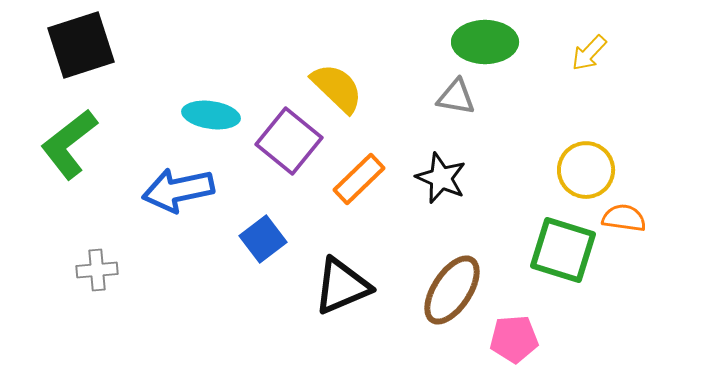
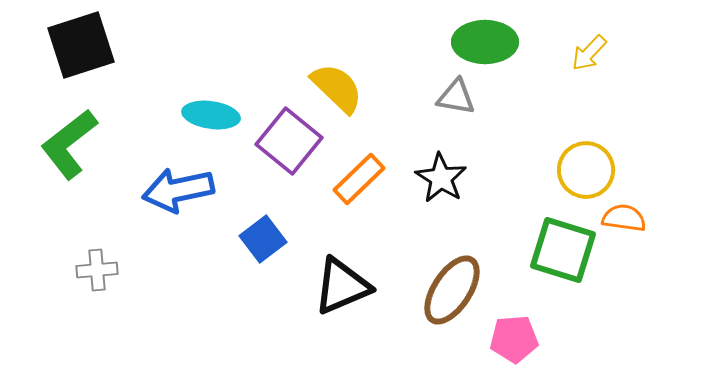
black star: rotated 9 degrees clockwise
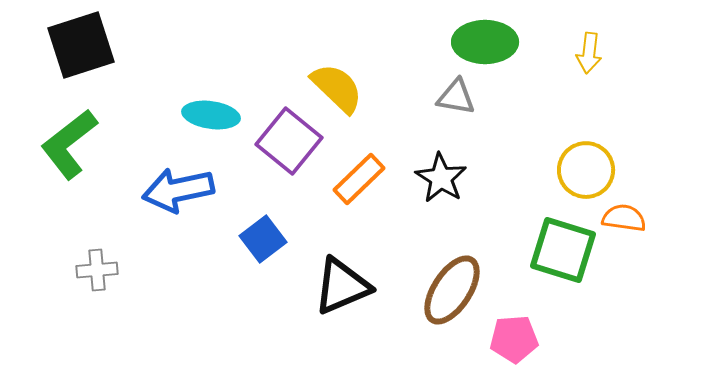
yellow arrow: rotated 36 degrees counterclockwise
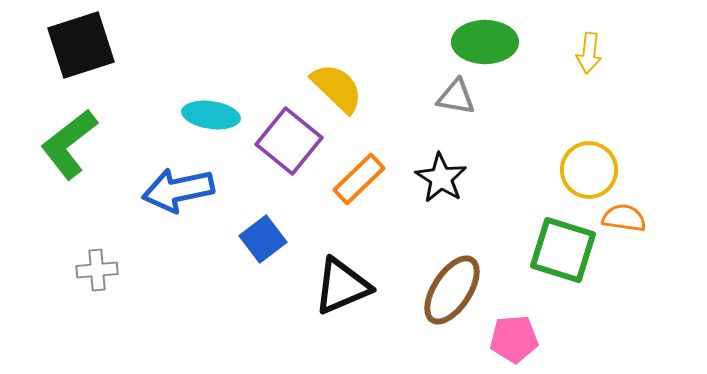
yellow circle: moved 3 px right
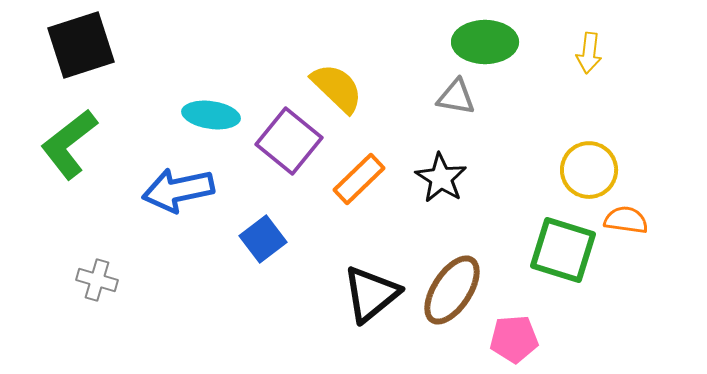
orange semicircle: moved 2 px right, 2 px down
gray cross: moved 10 px down; rotated 21 degrees clockwise
black triangle: moved 29 px right, 8 px down; rotated 16 degrees counterclockwise
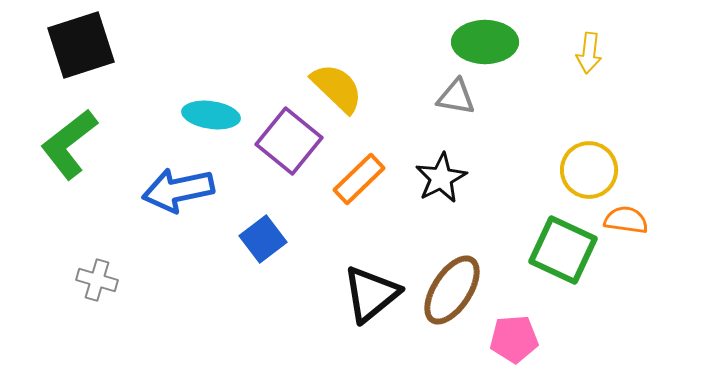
black star: rotated 12 degrees clockwise
green square: rotated 8 degrees clockwise
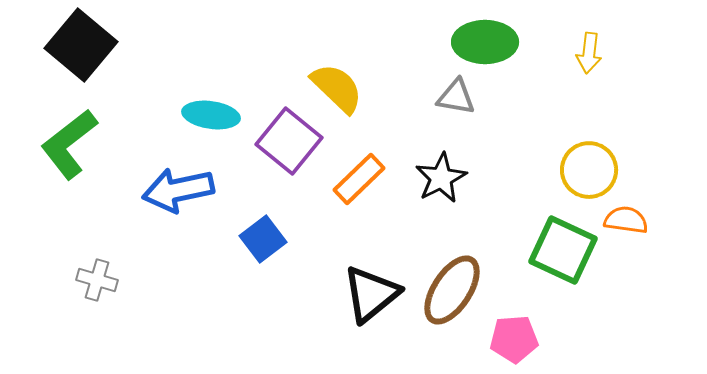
black square: rotated 32 degrees counterclockwise
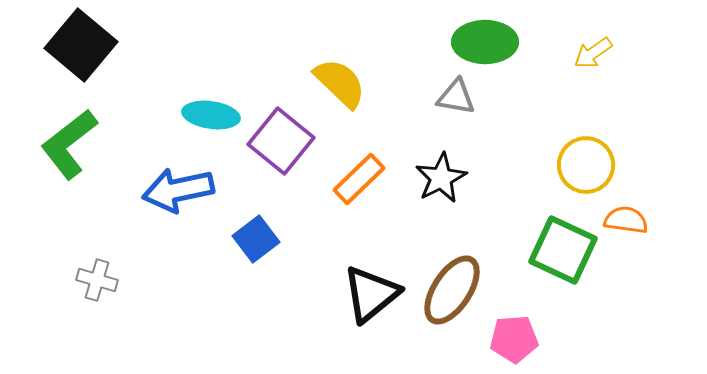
yellow arrow: moved 4 px right; rotated 48 degrees clockwise
yellow semicircle: moved 3 px right, 5 px up
purple square: moved 8 px left
yellow circle: moved 3 px left, 5 px up
blue square: moved 7 px left
